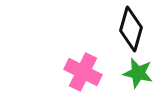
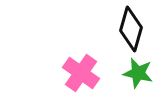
pink cross: moved 2 px left, 1 px down; rotated 9 degrees clockwise
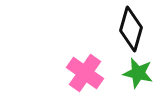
pink cross: moved 4 px right
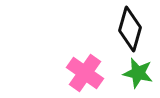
black diamond: moved 1 px left
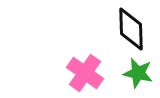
black diamond: moved 1 px right; rotated 18 degrees counterclockwise
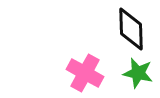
pink cross: rotated 6 degrees counterclockwise
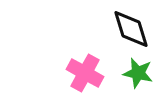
black diamond: rotated 15 degrees counterclockwise
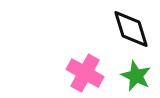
green star: moved 2 px left, 3 px down; rotated 12 degrees clockwise
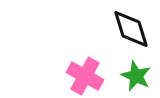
pink cross: moved 3 px down
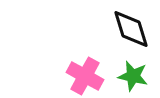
green star: moved 3 px left; rotated 12 degrees counterclockwise
